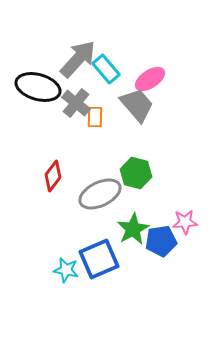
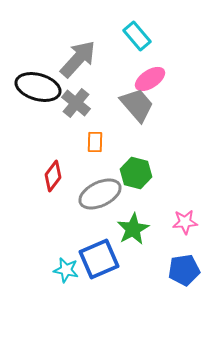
cyan rectangle: moved 31 px right, 33 px up
orange rectangle: moved 25 px down
blue pentagon: moved 23 px right, 29 px down
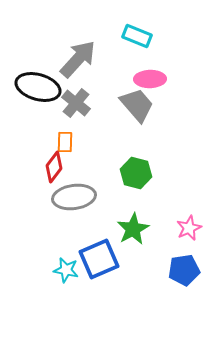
cyan rectangle: rotated 28 degrees counterclockwise
pink ellipse: rotated 32 degrees clockwise
orange rectangle: moved 30 px left
red diamond: moved 1 px right, 9 px up
gray ellipse: moved 26 px left, 3 px down; rotated 18 degrees clockwise
pink star: moved 4 px right, 6 px down; rotated 20 degrees counterclockwise
